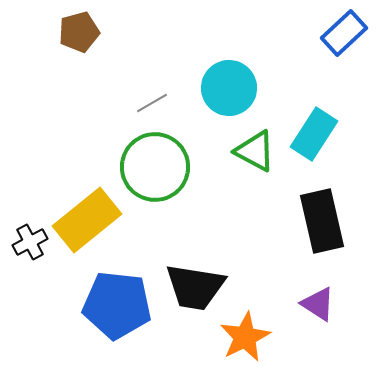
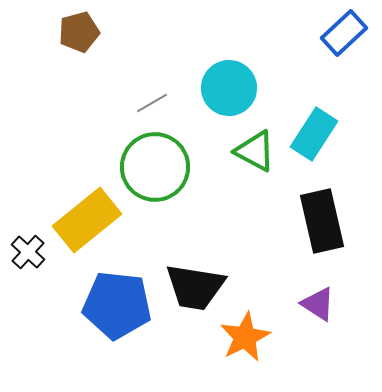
black cross: moved 2 px left, 10 px down; rotated 20 degrees counterclockwise
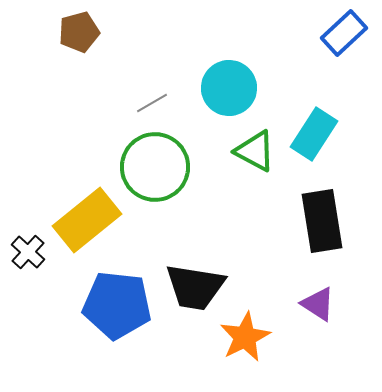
black rectangle: rotated 4 degrees clockwise
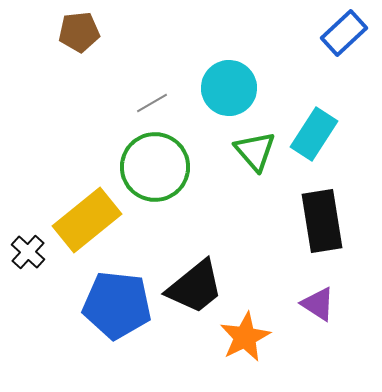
brown pentagon: rotated 9 degrees clockwise
green triangle: rotated 21 degrees clockwise
black trapezoid: rotated 48 degrees counterclockwise
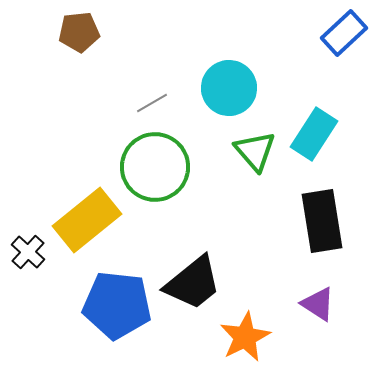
black trapezoid: moved 2 px left, 4 px up
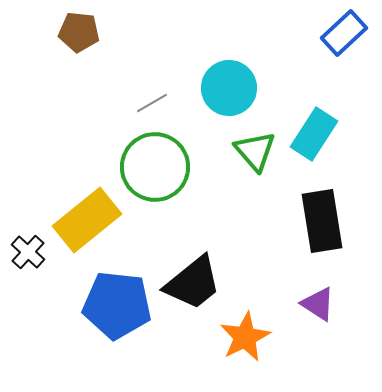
brown pentagon: rotated 12 degrees clockwise
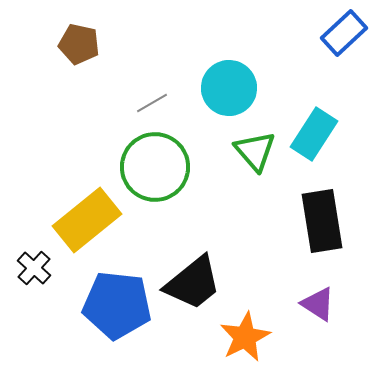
brown pentagon: moved 12 px down; rotated 6 degrees clockwise
black cross: moved 6 px right, 16 px down
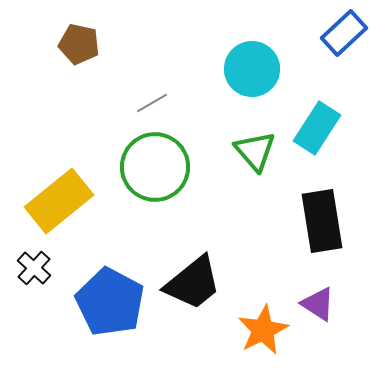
cyan circle: moved 23 px right, 19 px up
cyan rectangle: moved 3 px right, 6 px up
yellow rectangle: moved 28 px left, 19 px up
blue pentagon: moved 7 px left, 3 px up; rotated 22 degrees clockwise
orange star: moved 18 px right, 7 px up
